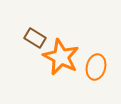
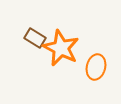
orange star: moved 9 px up
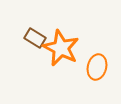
orange ellipse: moved 1 px right
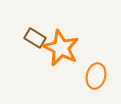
orange ellipse: moved 1 px left, 9 px down
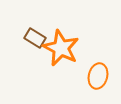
orange ellipse: moved 2 px right
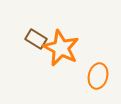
brown rectangle: moved 1 px right, 1 px down
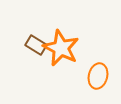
brown rectangle: moved 6 px down
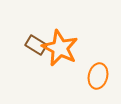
orange star: moved 1 px left
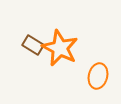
brown rectangle: moved 3 px left
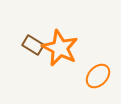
orange ellipse: rotated 30 degrees clockwise
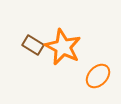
orange star: moved 3 px right, 1 px up
